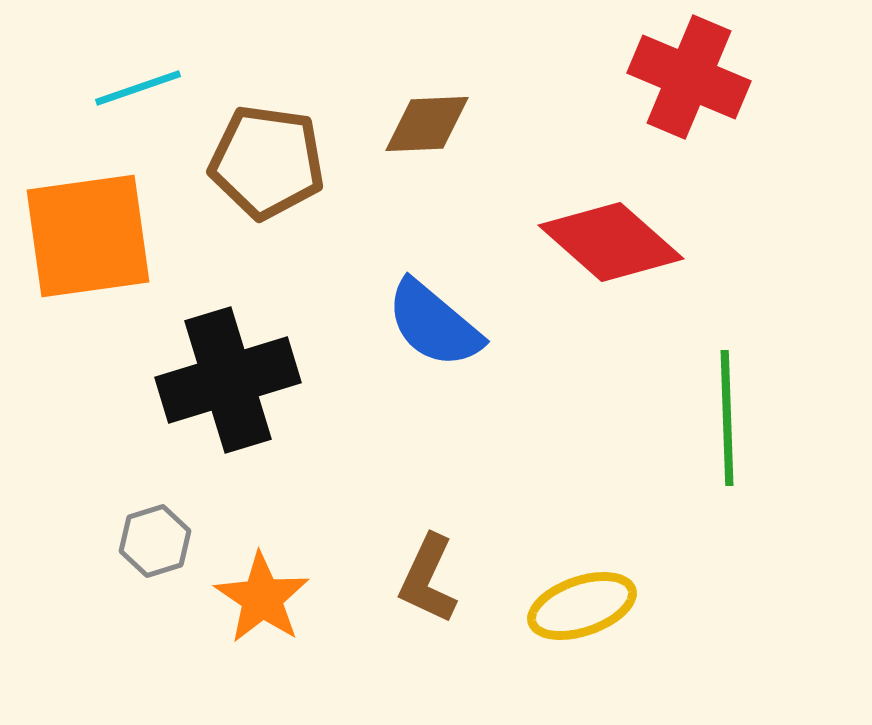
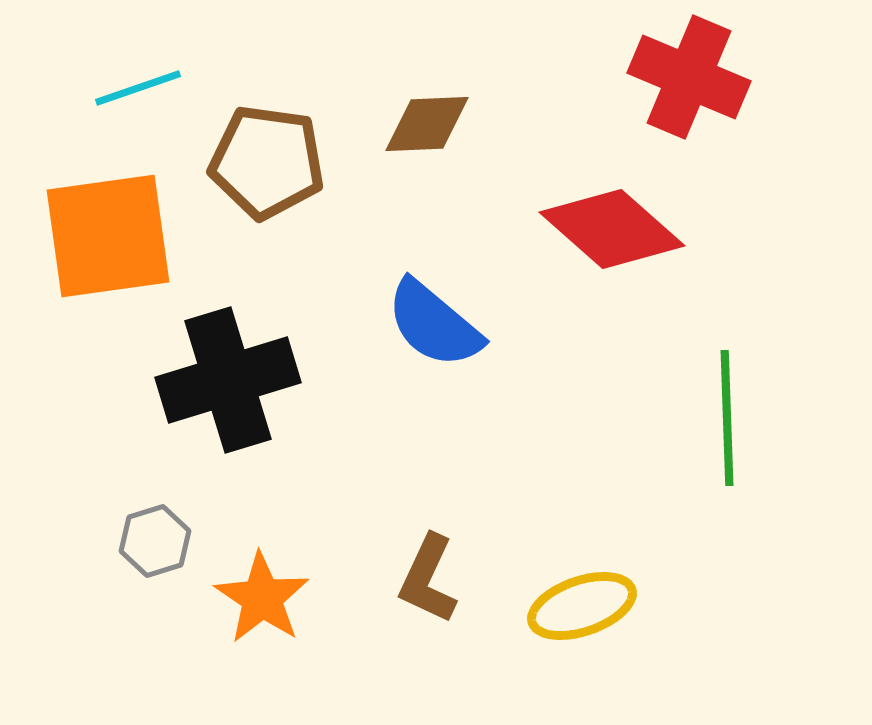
orange square: moved 20 px right
red diamond: moved 1 px right, 13 px up
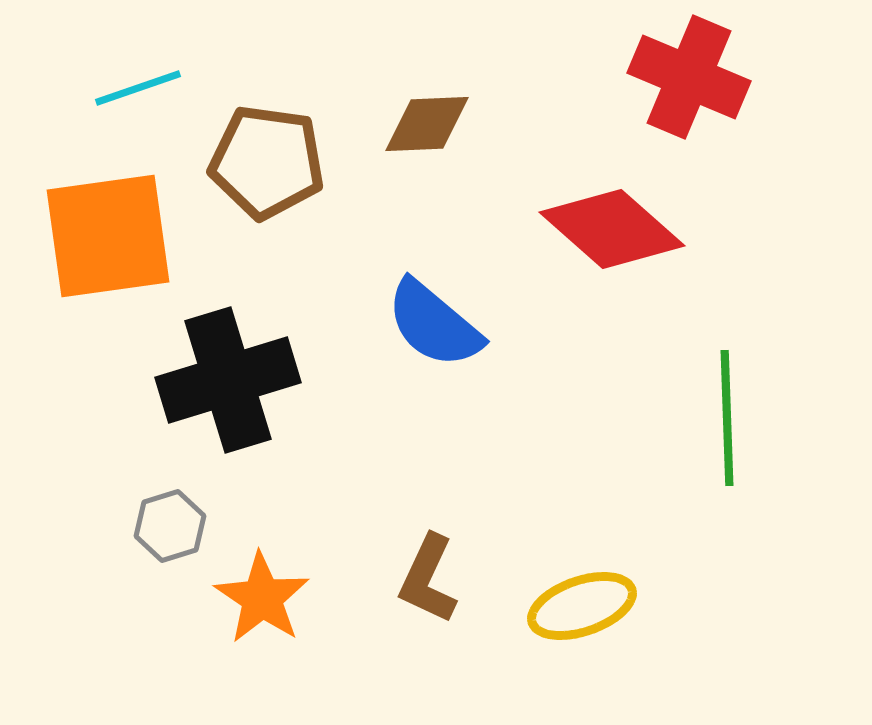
gray hexagon: moved 15 px right, 15 px up
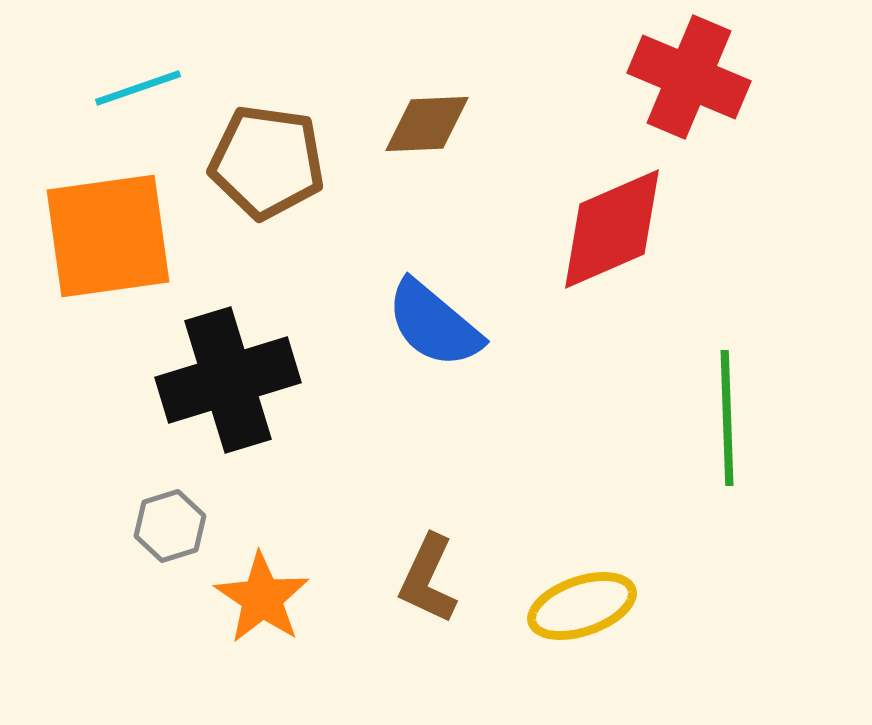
red diamond: rotated 65 degrees counterclockwise
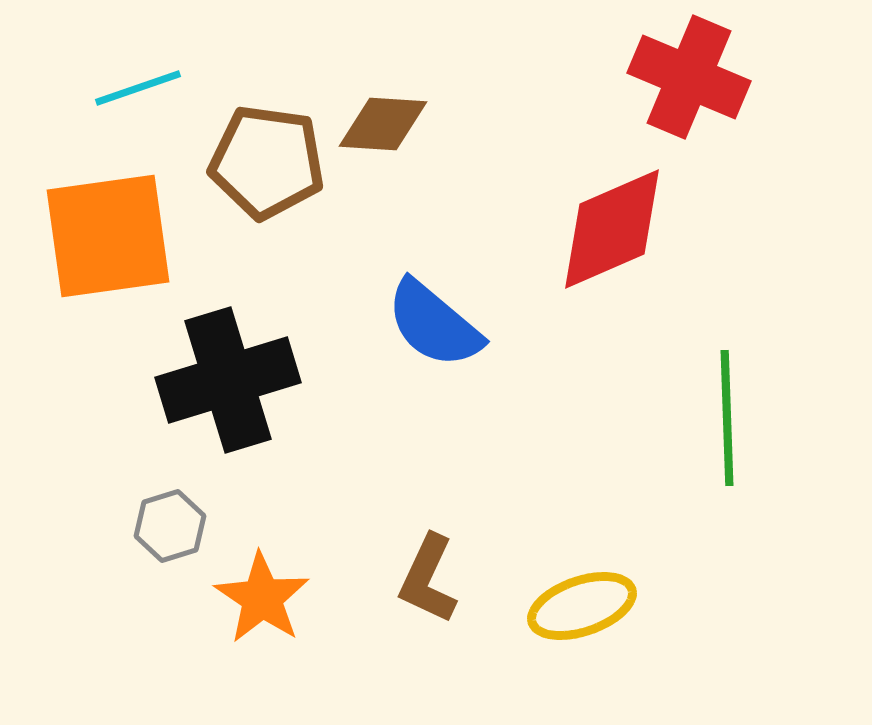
brown diamond: moved 44 px left; rotated 6 degrees clockwise
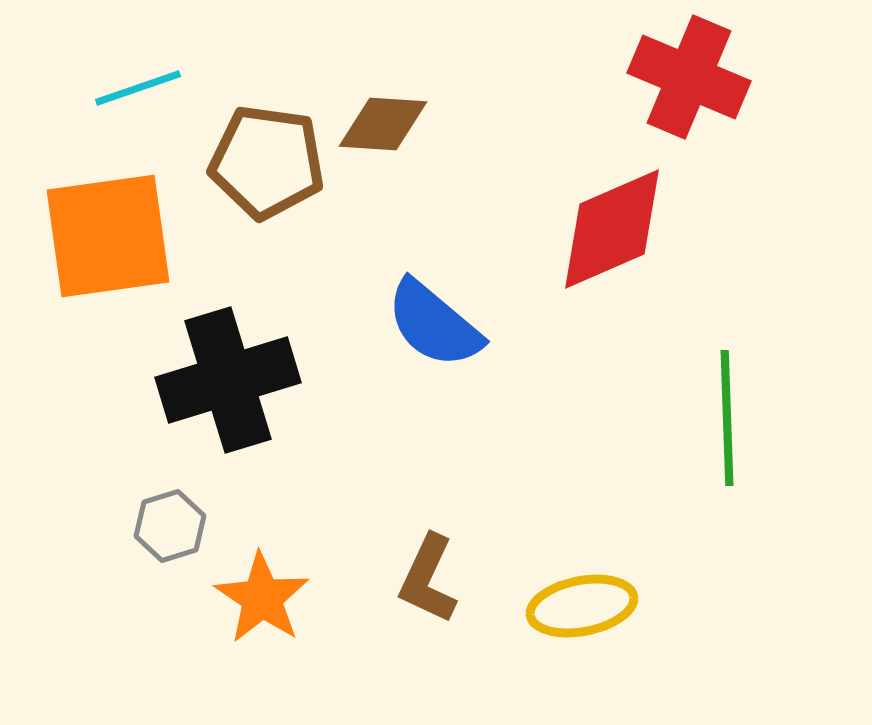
yellow ellipse: rotated 8 degrees clockwise
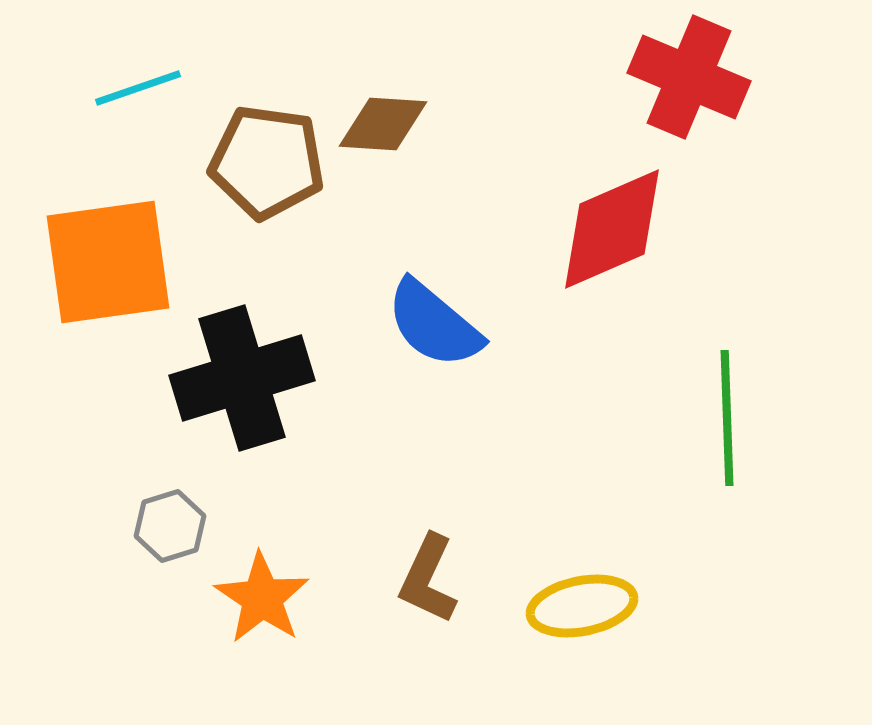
orange square: moved 26 px down
black cross: moved 14 px right, 2 px up
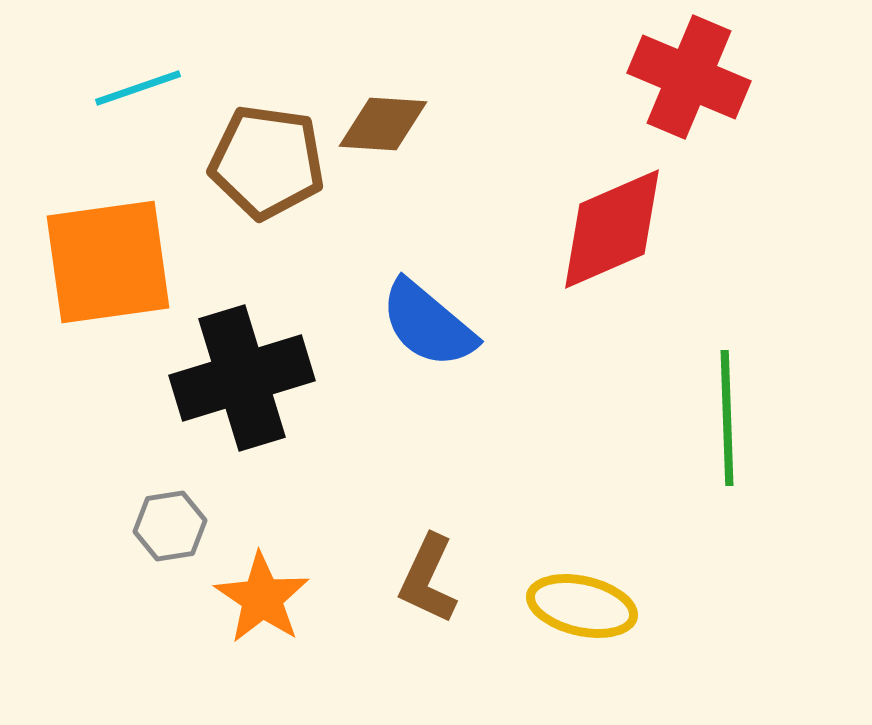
blue semicircle: moved 6 px left
gray hexagon: rotated 8 degrees clockwise
yellow ellipse: rotated 24 degrees clockwise
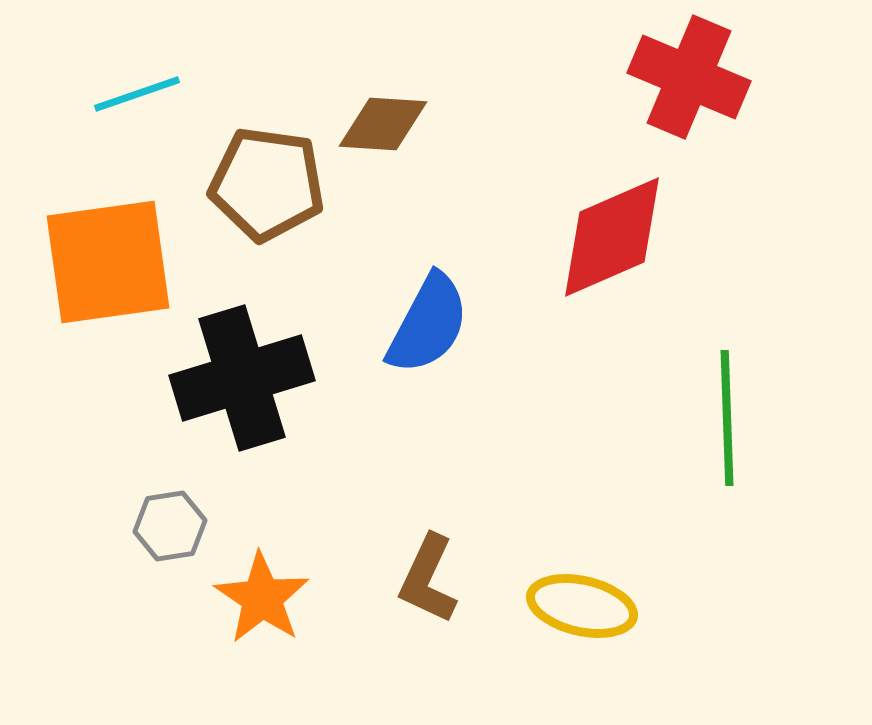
cyan line: moved 1 px left, 6 px down
brown pentagon: moved 22 px down
red diamond: moved 8 px down
blue semicircle: rotated 102 degrees counterclockwise
